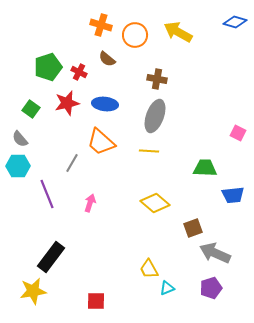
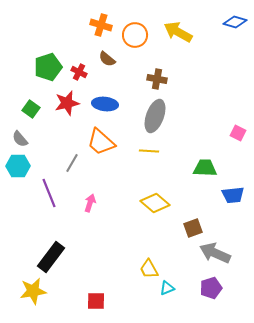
purple line: moved 2 px right, 1 px up
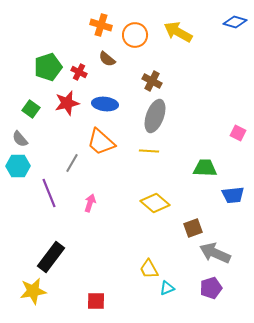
brown cross: moved 5 px left, 2 px down; rotated 18 degrees clockwise
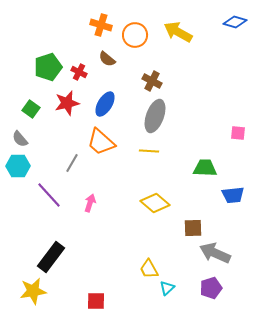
blue ellipse: rotated 65 degrees counterclockwise
pink square: rotated 21 degrees counterclockwise
purple line: moved 2 px down; rotated 20 degrees counterclockwise
brown square: rotated 18 degrees clockwise
cyan triangle: rotated 21 degrees counterclockwise
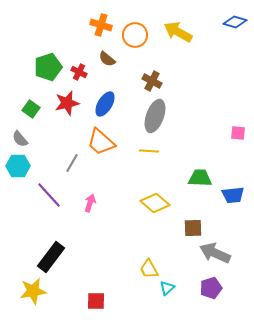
green trapezoid: moved 5 px left, 10 px down
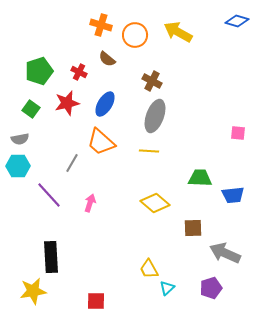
blue diamond: moved 2 px right, 1 px up
green pentagon: moved 9 px left, 4 px down
gray semicircle: rotated 60 degrees counterclockwise
gray arrow: moved 10 px right
black rectangle: rotated 40 degrees counterclockwise
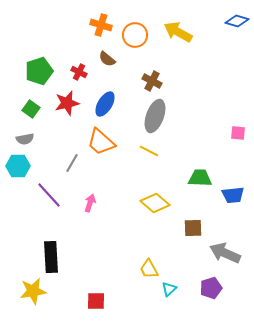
gray semicircle: moved 5 px right
yellow line: rotated 24 degrees clockwise
cyan triangle: moved 2 px right, 1 px down
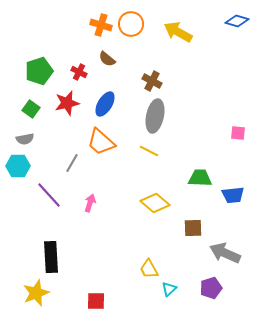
orange circle: moved 4 px left, 11 px up
gray ellipse: rotated 8 degrees counterclockwise
yellow star: moved 3 px right, 2 px down; rotated 12 degrees counterclockwise
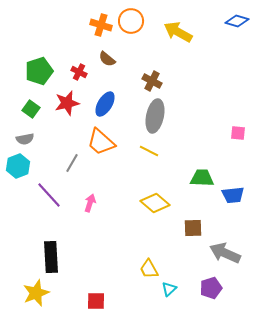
orange circle: moved 3 px up
cyan hexagon: rotated 20 degrees counterclockwise
green trapezoid: moved 2 px right
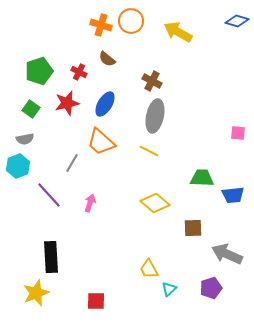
gray arrow: moved 2 px right, 1 px down
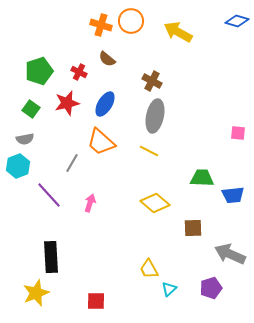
gray arrow: moved 3 px right
